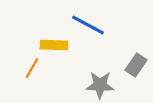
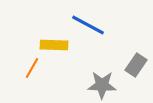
gray star: moved 2 px right
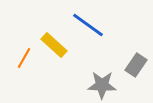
blue line: rotated 8 degrees clockwise
yellow rectangle: rotated 40 degrees clockwise
orange line: moved 8 px left, 10 px up
